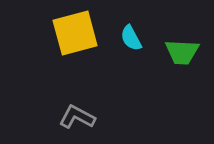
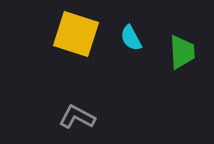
yellow square: moved 1 px right, 1 px down; rotated 33 degrees clockwise
green trapezoid: rotated 96 degrees counterclockwise
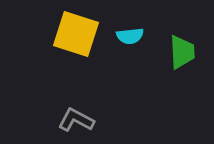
cyan semicircle: moved 1 px left, 2 px up; rotated 68 degrees counterclockwise
gray L-shape: moved 1 px left, 3 px down
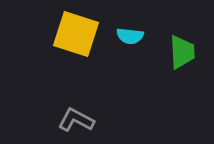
cyan semicircle: rotated 12 degrees clockwise
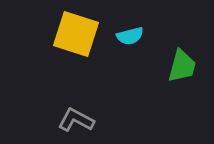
cyan semicircle: rotated 20 degrees counterclockwise
green trapezoid: moved 14 px down; rotated 18 degrees clockwise
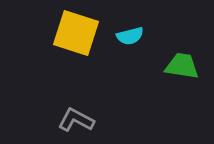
yellow square: moved 1 px up
green trapezoid: rotated 96 degrees counterclockwise
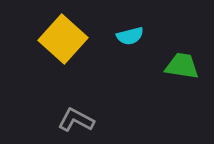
yellow square: moved 13 px left, 6 px down; rotated 24 degrees clockwise
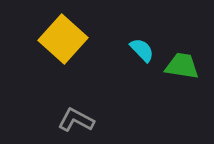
cyan semicircle: moved 12 px right, 14 px down; rotated 120 degrees counterclockwise
